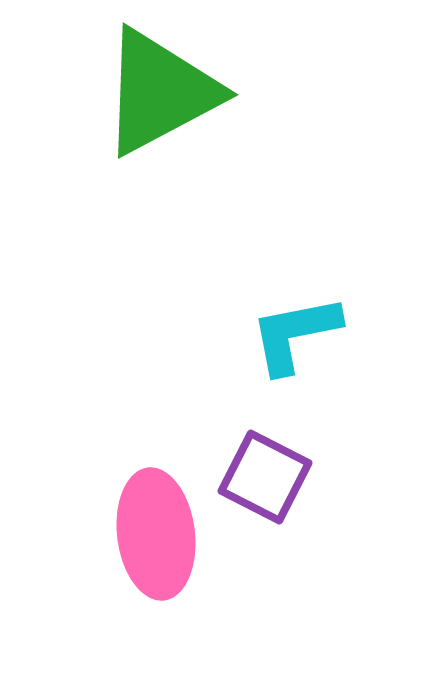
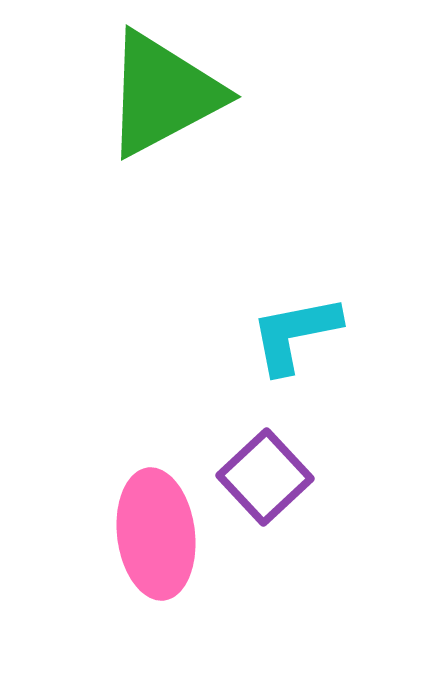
green triangle: moved 3 px right, 2 px down
purple square: rotated 20 degrees clockwise
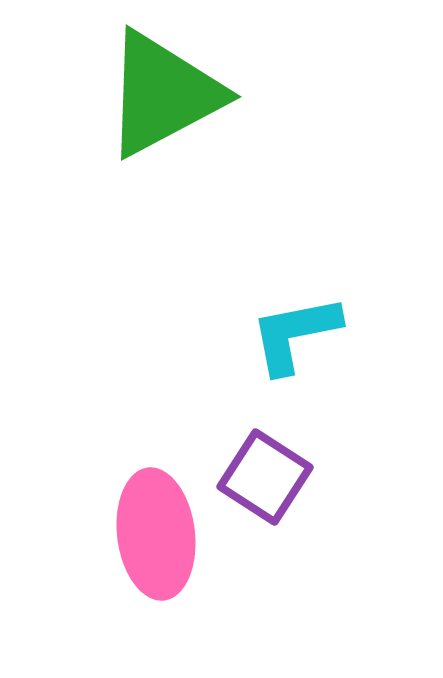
purple square: rotated 14 degrees counterclockwise
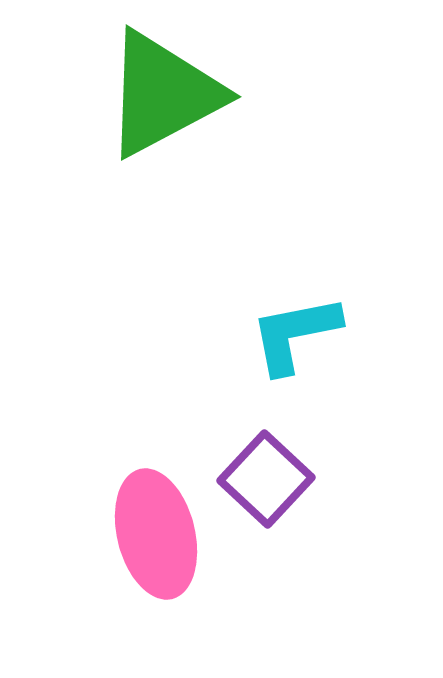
purple square: moved 1 px right, 2 px down; rotated 10 degrees clockwise
pink ellipse: rotated 7 degrees counterclockwise
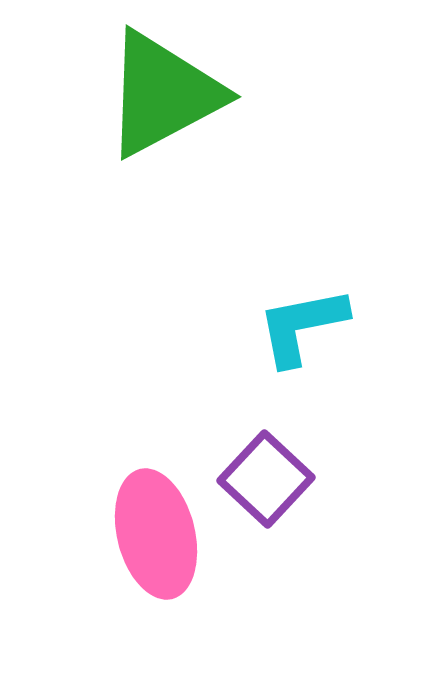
cyan L-shape: moved 7 px right, 8 px up
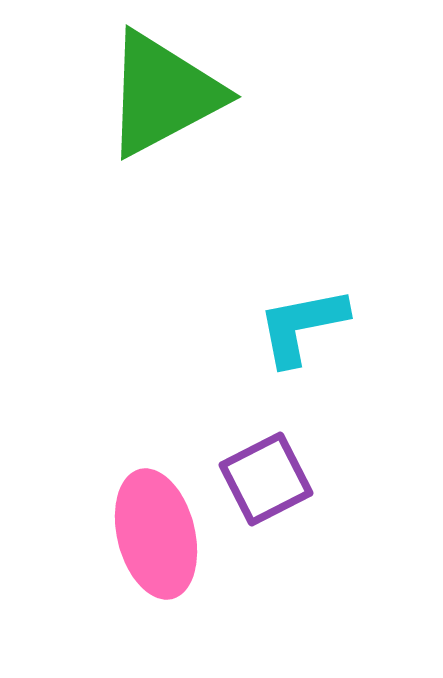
purple square: rotated 20 degrees clockwise
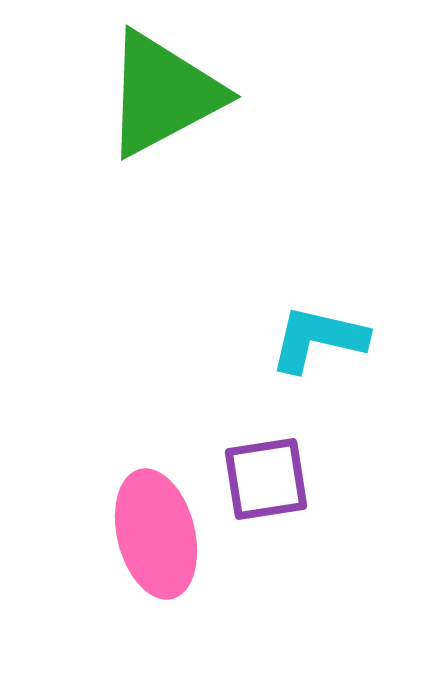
cyan L-shape: moved 16 px right, 13 px down; rotated 24 degrees clockwise
purple square: rotated 18 degrees clockwise
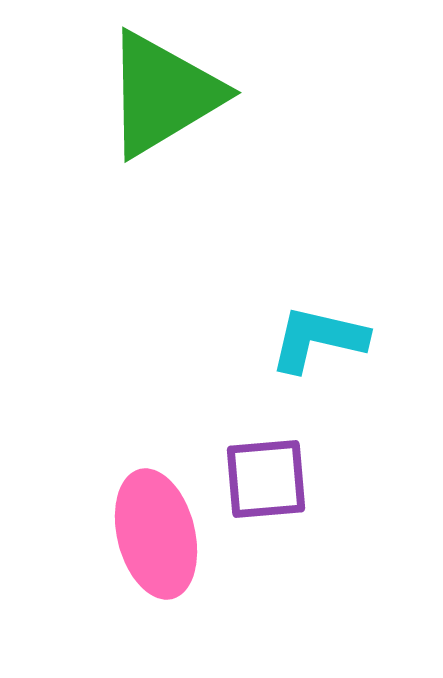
green triangle: rotated 3 degrees counterclockwise
purple square: rotated 4 degrees clockwise
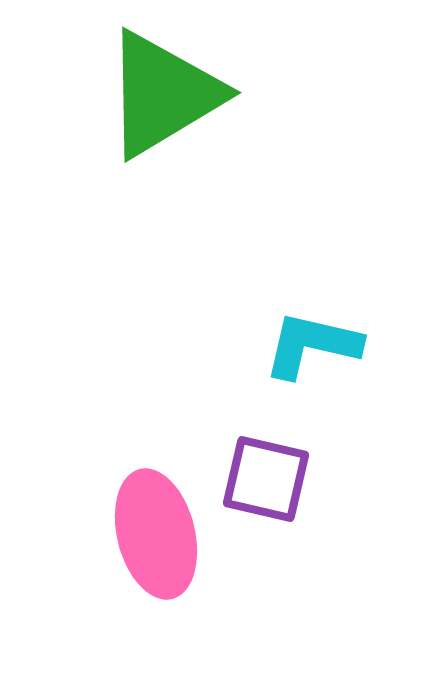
cyan L-shape: moved 6 px left, 6 px down
purple square: rotated 18 degrees clockwise
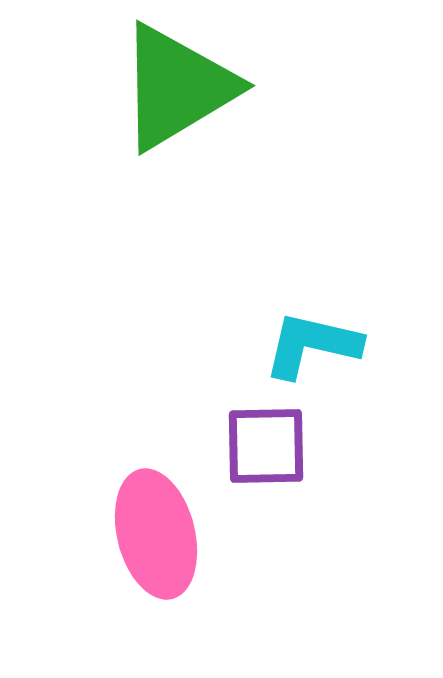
green triangle: moved 14 px right, 7 px up
purple square: moved 33 px up; rotated 14 degrees counterclockwise
